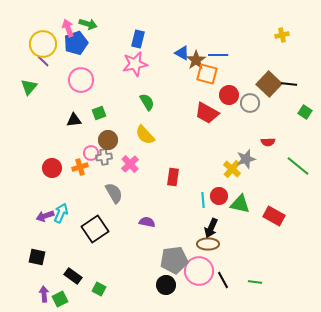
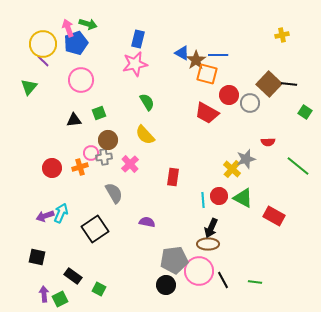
green triangle at (240, 204): moved 3 px right, 6 px up; rotated 15 degrees clockwise
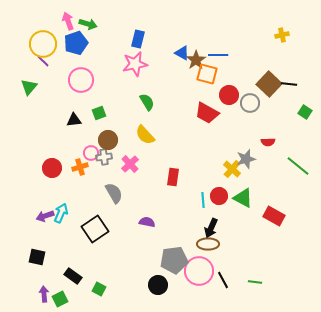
pink arrow at (68, 28): moved 7 px up
black circle at (166, 285): moved 8 px left
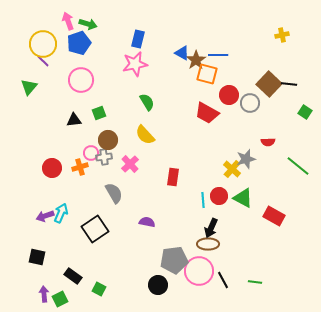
blue pentagon at (76, 43): moved 3 px right
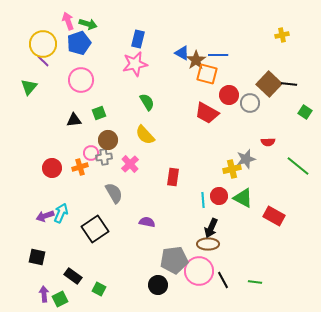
yellow cross at (232, 169): rotated 36 degrees clockwise
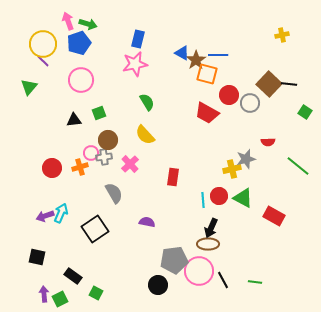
green square at (99, 289): moved 3 px left, 4 px down
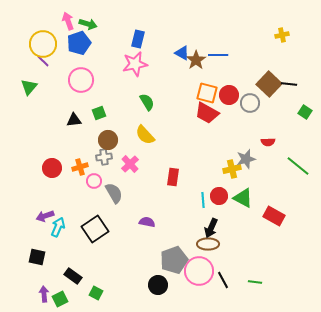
orange square at (207, 74): moved 19 px down
pink circle at (91, 153): moved 3 px right, 28 px down
cyan arrow at (61, 213): moved 3 px left, 14 px down
gray pentagon at (174, 260): rotated 12 degrees counterclockwise
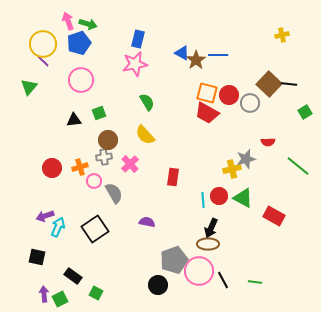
green square at (305, 112): rotated 24 degrees clockwise
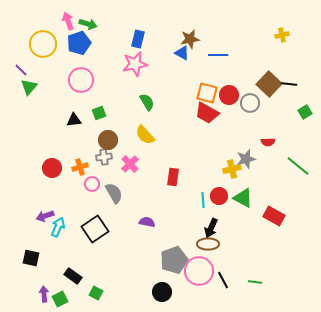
brown star at (196, 60): moved 6 px left, 21 px up; rotated 24 degrees clockwise
purple line at (43, 61): moved 22 px left, 9 px down
pink circle at (94, 181): moved 2 px left, 3 px down
black square at (37, 257): moved 6 px left, 1 px down
black circle at (158, 285): moved 4 px right, 7 px down
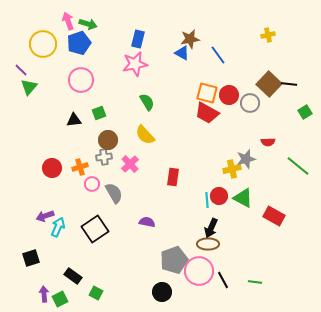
yellow cross at (282, 35): moved 14 px left
blue line at (218, 55): rotated 54 degrees clockwise
cyan line at (203, 200): moved 4 px right
black square at (31, 258): rotated 30 degrees counterclockwise
